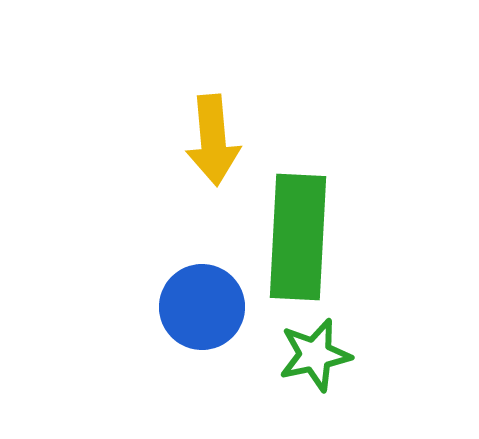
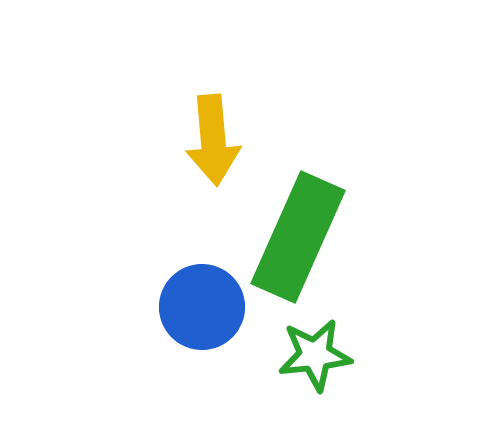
green rectangle: rotated 21 degrees clockwise
green star: rotated 6 degrees clockwise
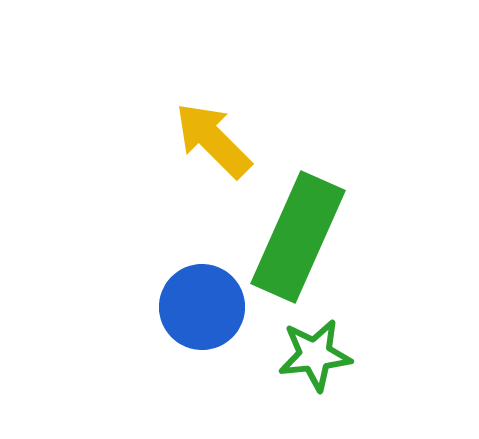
yellow arrow: rotated 140 degrees clockwise
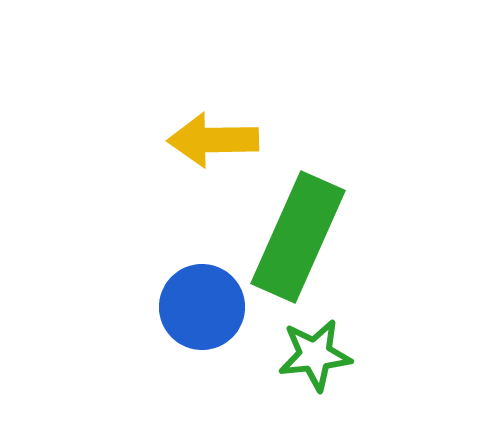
yellow arrow: rotated 46 degrees counterclockwise
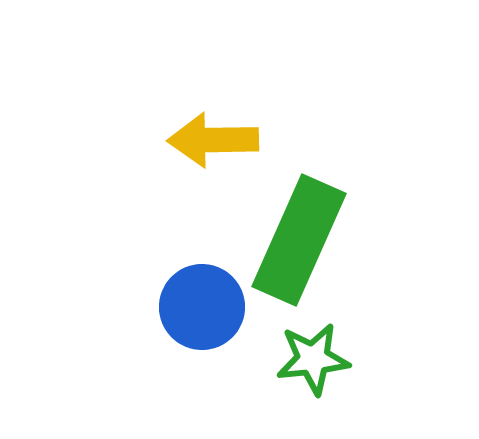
green rectangle: moved 1 px right, 3 px down
green star: moved 2 px left, 4 px down
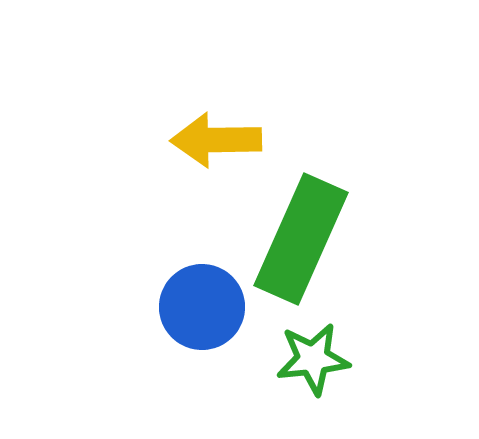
yellow arrow: moved 3 px right
green rectangle: moved 2 px right, 1 px up
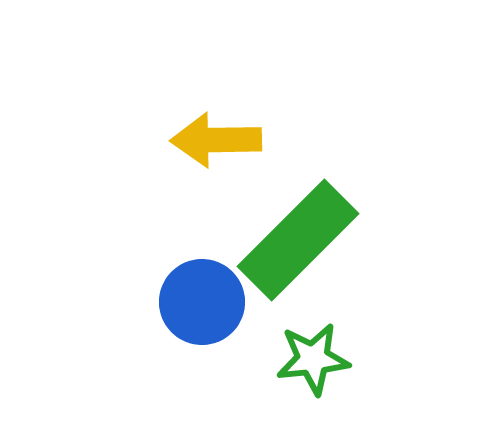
green rectangle: moved 3 px left, 1 px down; rotated 21 degrees clockwise
blue circle: moved 5 px up
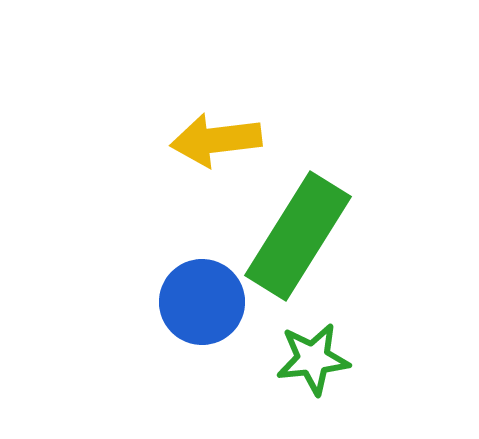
yellow arrow: rotated 6 degrees counterclockwise
green rectangle: moved 4 px up; rotated 13 degrees counterclockwise
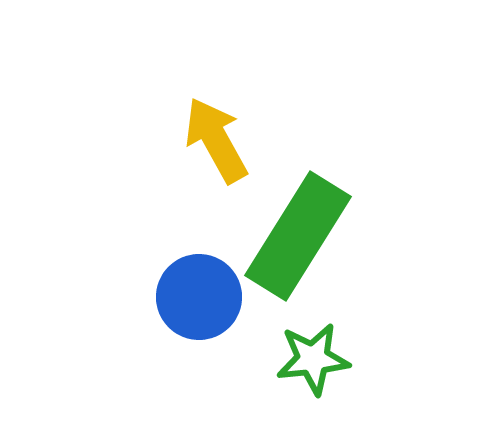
yellow arrow: rotated 68 degrees clockwise
blue circle: moved 3 px left, 5 px up
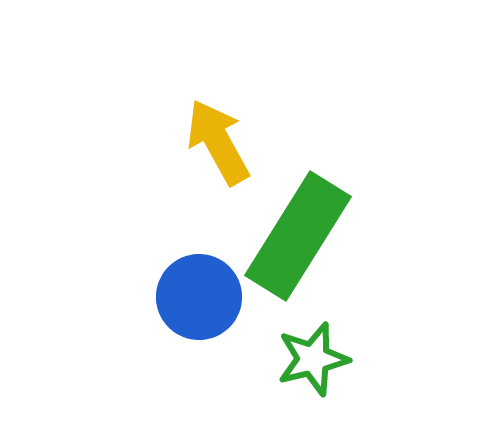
yellow arrow: moved 2 px right, 2 px down
green star: rotated 8 degrees counterclockwise
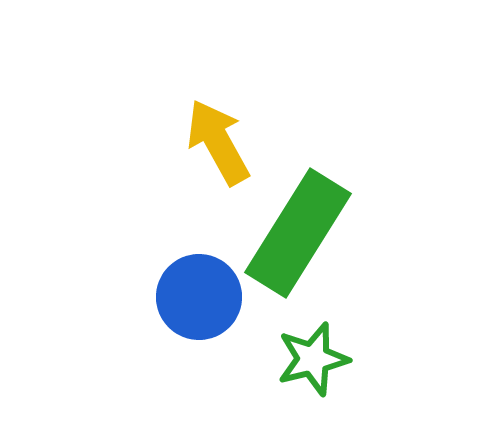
green rectangle: moved 3 px up
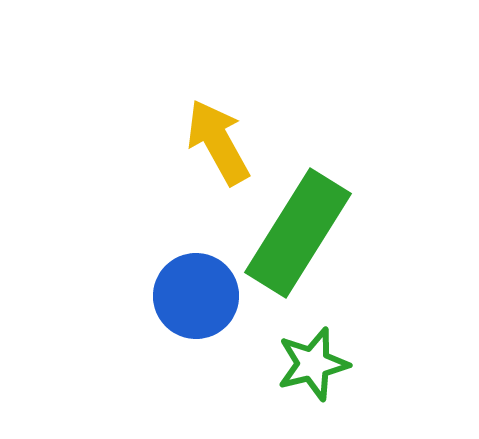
blue circle: moved 3 px left, 1 px up
green star: moved 5 px down
